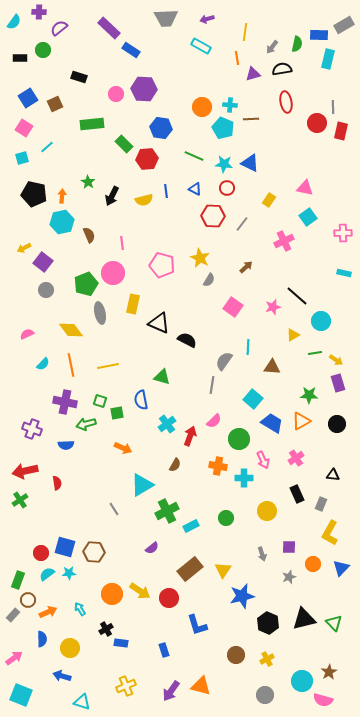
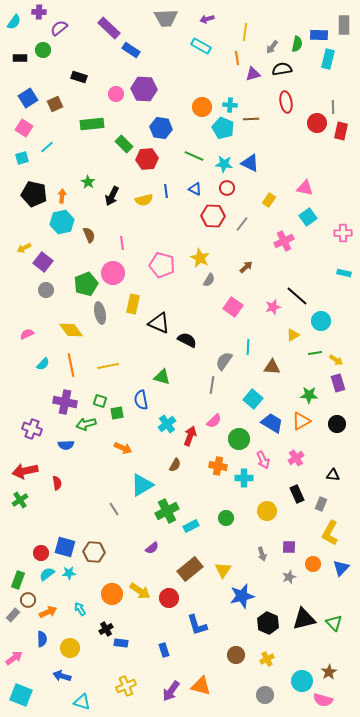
gray rectangle at (344, 25): rotated 60 degrees counterclockwise
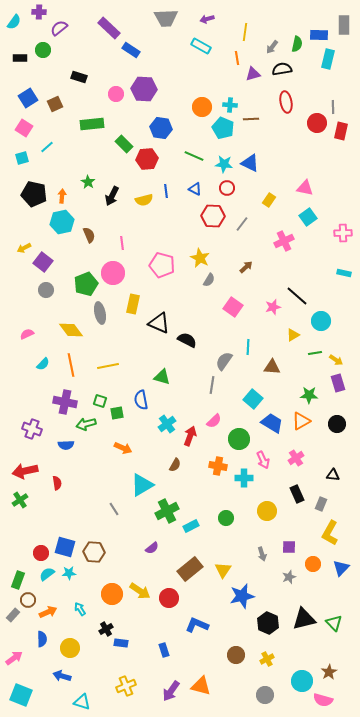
blue L-shape at (197, 625): rotated 130 degrees clockwise
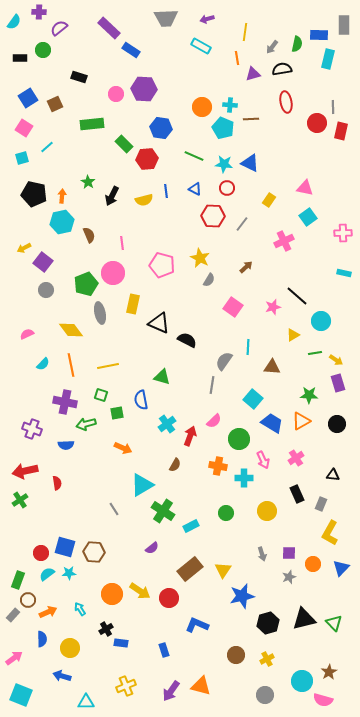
green square at (100, 401): moved 1 px right, 6 px up
green cross at (167, 511): moved 4 px left; rotated 30 degrees counterclockwise
green circle at (226, 518): moved 5 px up
purple square at (289, 547): moved 6 px down
black hexagon at (268, 623): rotated 20 degrees clockwise
cyan triangle at (82, 702): moved 4 px right; rotated 18 degrees counterclockwise
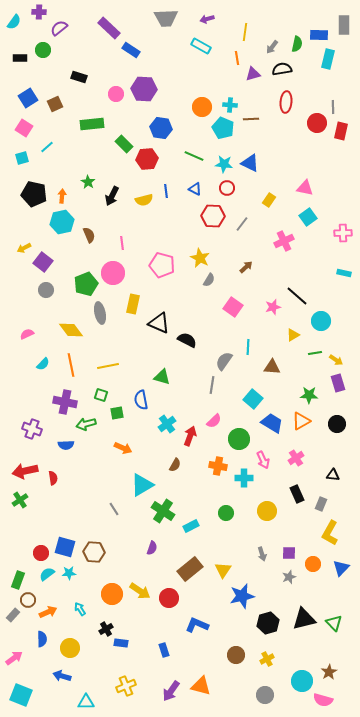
red ellipse at (286, 102): rotated 15 degrees clockwise
red semicircle at (57, 483): moved 4 px left, 5 px up
purple semicircle at (152, 548): rotated 32 degrees counterclockwise
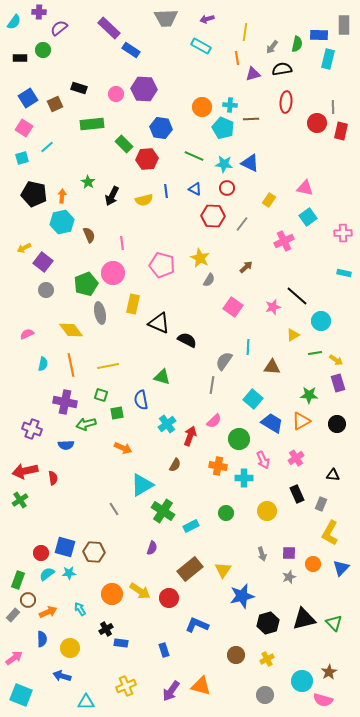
black rectangle at (79, 77): moved 11 px down
cyan semicircle at (43, 364): rotated 32 degrees counterclockwise
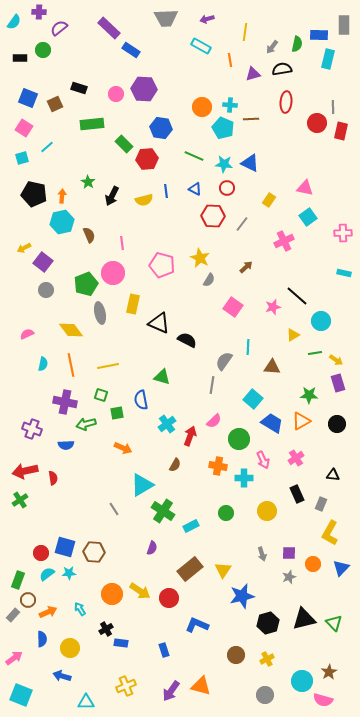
orange line at (237, 58): moved 7 px left, 2 px down
blue square at (28, 98): rotated 36 degrees counterclockwise
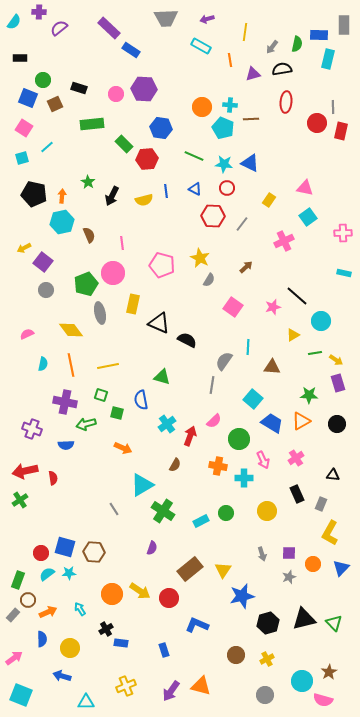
green circle at (43, 50): moved 30 px down
green square at (117, 413): rotated 24 degrees clockwise
cyan rectangle at (191, 526): moved 10 px right, 5 px up
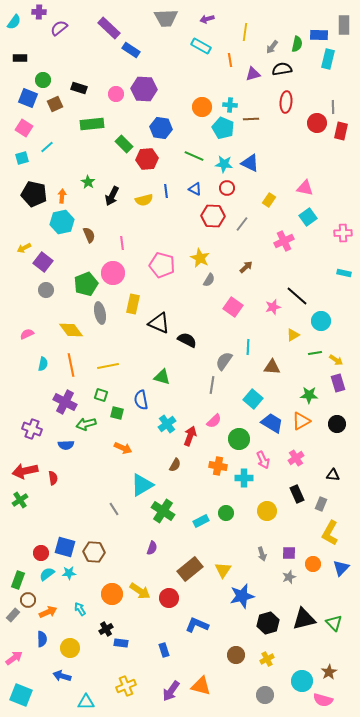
purple cross at (65, 402): rotated 15 degrees clockwise
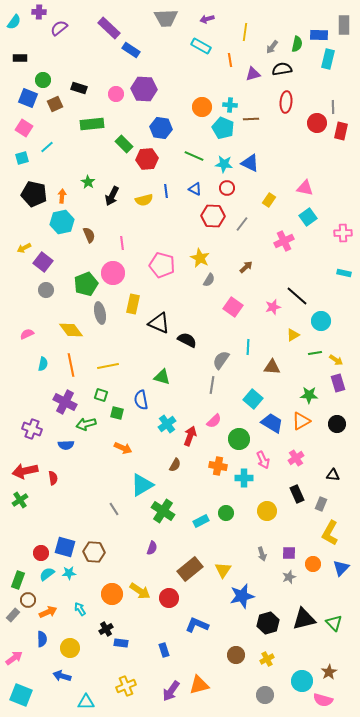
gray semicircle at (224, 361): moved 3 px left, 1 px up
orange triangle at (201, 686): moved 2 px left, 1 px up; rotated 30 degrees counterclockwise
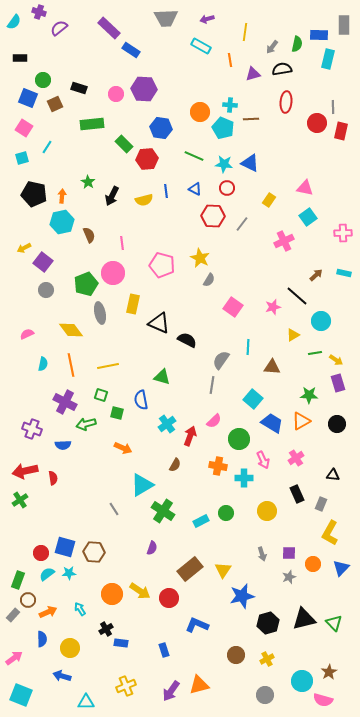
purple cross at (39, 12): rotated 16 degrees clockwise
orange circle at (202, 107): moved 2 px left, 5 px down
cyan line at (47, 147): rotated 16 degrees counterclockwise
brown arrow at (246, 267): moved 70 px right, 8 px down
blue semicircle at (66, 445): moved 3 px left
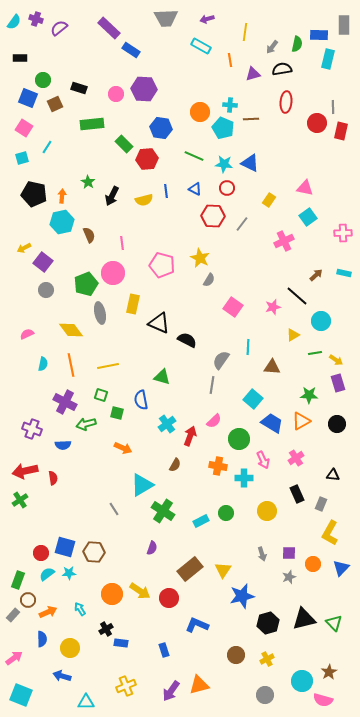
purple cross at (39, 12): moved 3 px left, 7 px down
